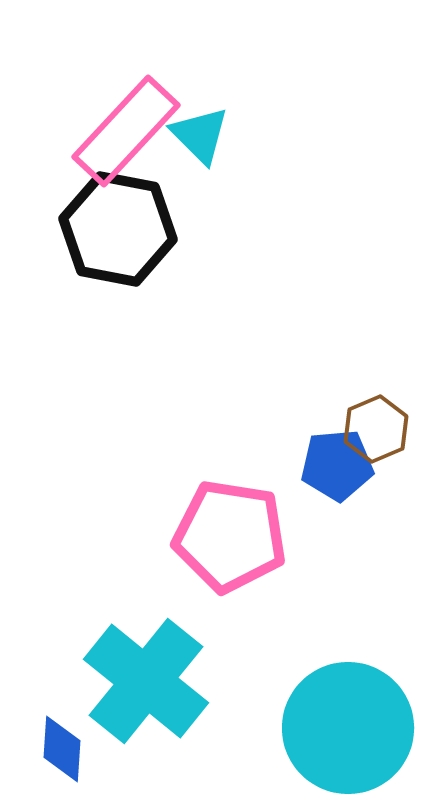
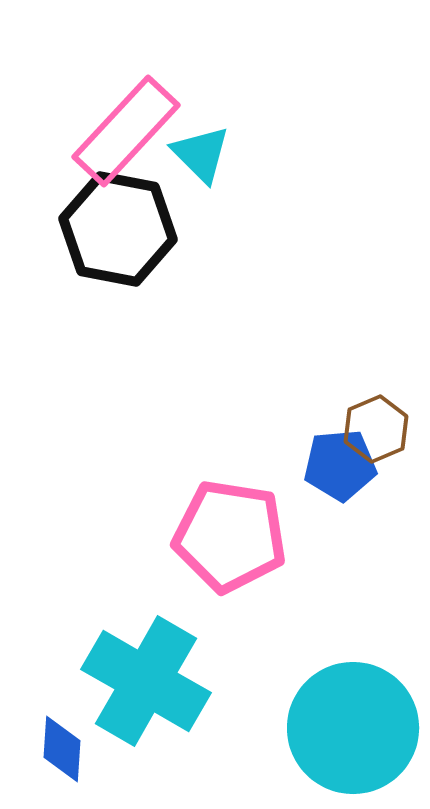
cyan triangle: moved 1 px right, 19 px down
blue pentagon: moved 3 px right
cyan cross: rotated 9 degrees counterclockwise
cyan circle: moved 5 px right
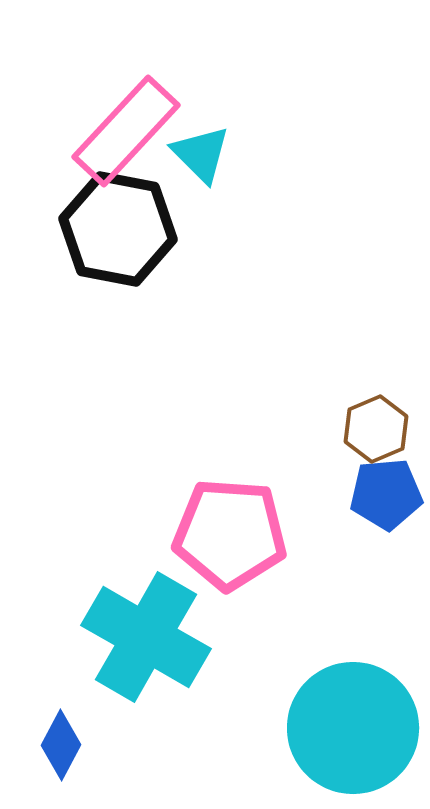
blue pentagon: moved 46 px right, 29 px down
pink pentagon: moved 2 px up; rotated 5 degrees counterclockwise
cyan cross: moved 44 px up
blue diamond: moved 1 px left, 4 px up; rotated 24 degrees clockwise
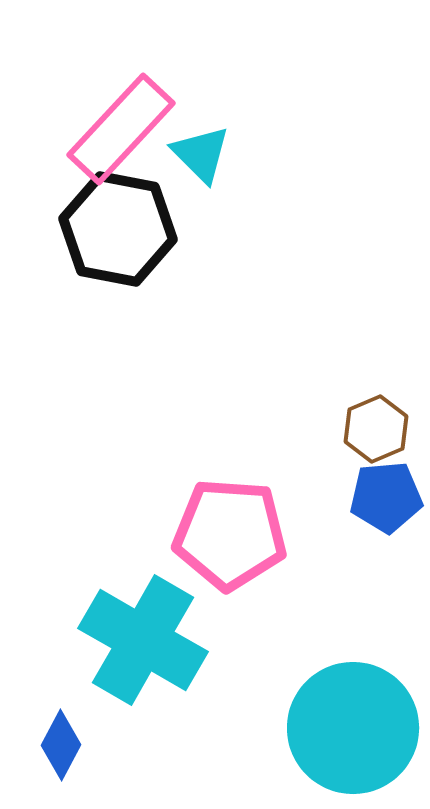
pink rectangle: moved 5 px left, 2 px up
blue pentagon: moved 3 px down
cyan cross: moved 3 px left, 3 px down
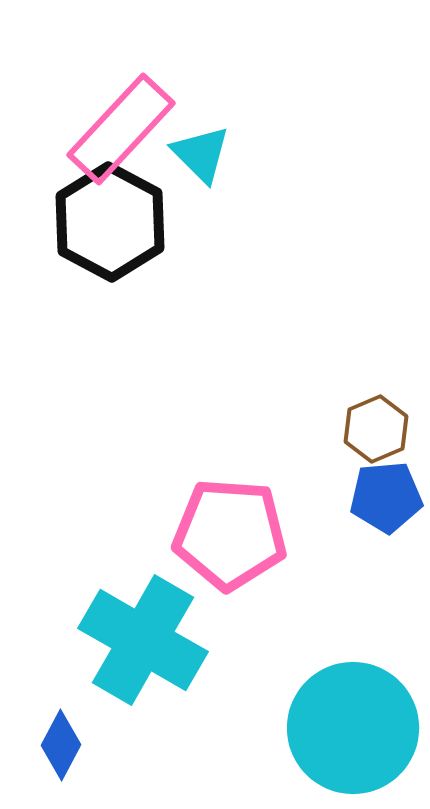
black hexagon: moved 8 px left, 7 px up; rotated 17 degrees clockwise
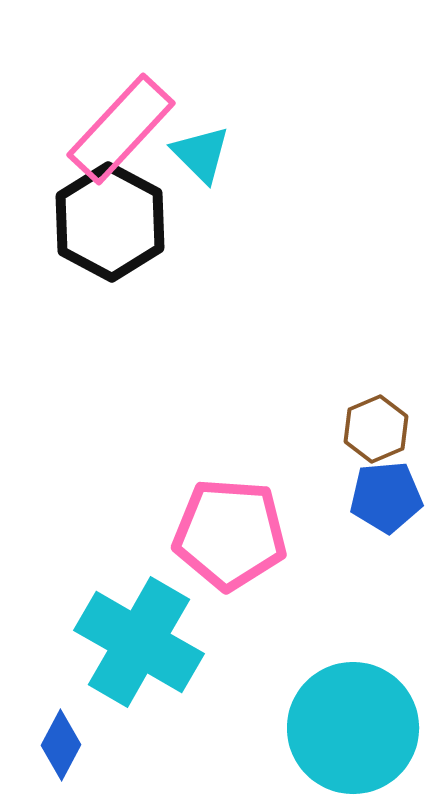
cyan cross: moved 4 px left, 2 px down
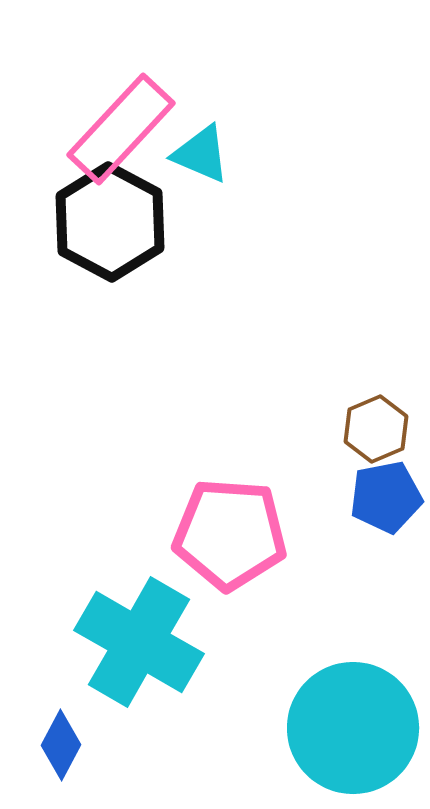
cyan triangle: rotated 22 degrees counterclockwise
blue pentagon: rotated 6 degrees counterclockwise
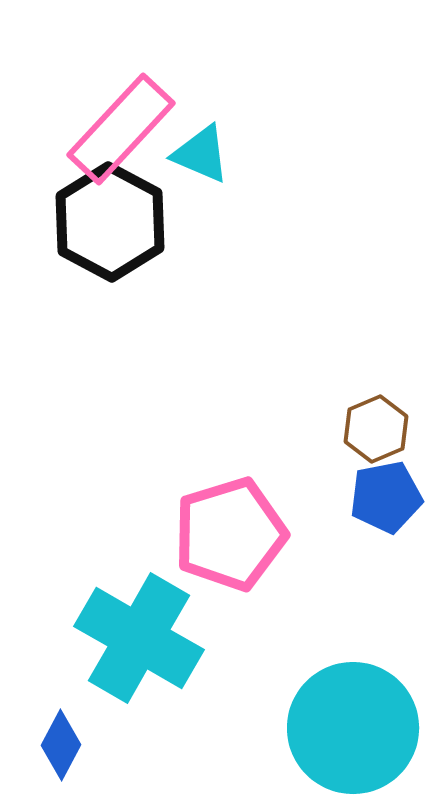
pink pentagon: rotated 21 degrees counterclockwise
cyan cross: moved 4 px up
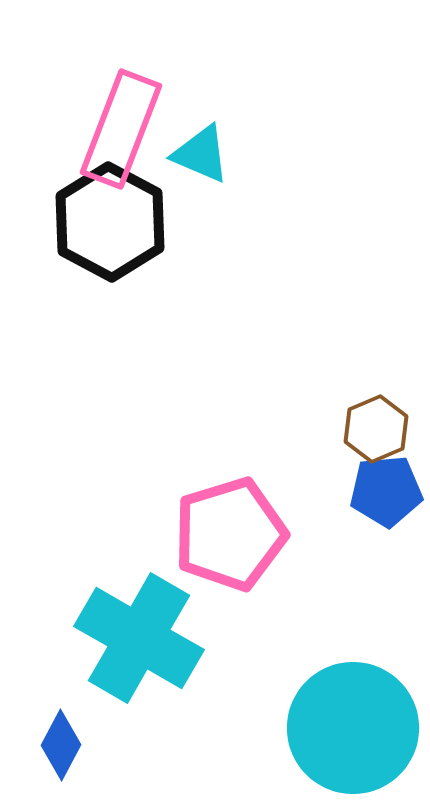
pink rectangle: rotated 22 degrees counterclockwise
blue pentagon: moved 6 px up; rotated 6 degrees clockwise
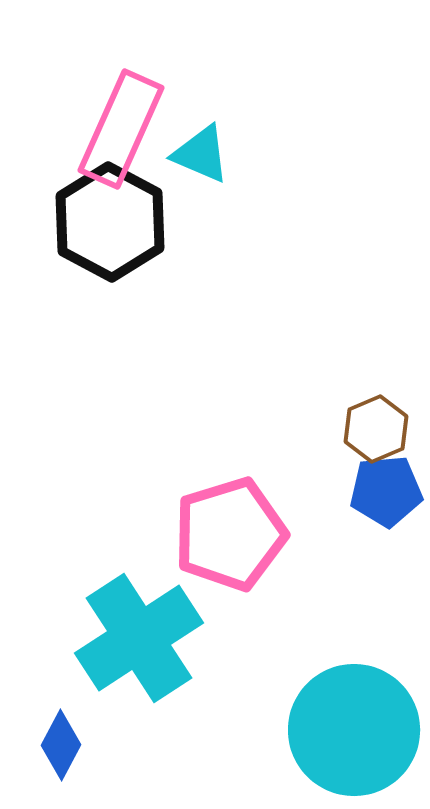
pink rectangle: rotated 3 degrees clockwise
cyan cross: rotated 27 degrees clockwise
cyan circle: moved 1 px right, 2 px down
